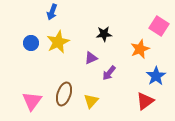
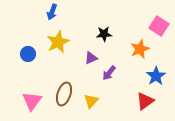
blue circle: moved 3 px left, 11 px down
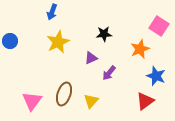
blue circle: moved 18 px left, 13 px up
blue star: rotated 18 degrees counterclockwise
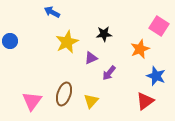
blue arrow: rotated 98 degrees clockwise
yellow star: moved 9 px right
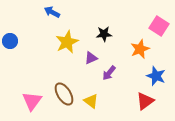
brown ellipse: rotated 50 degrees counterclockwise
yellow triangle: rotated 35 degrees counterclockwise
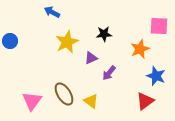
pink square: rotated 30 degrees counterclockwise
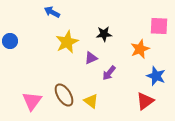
brown ellipse: moved 1 px down
